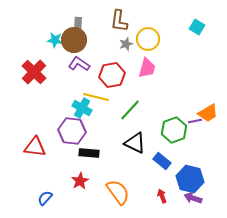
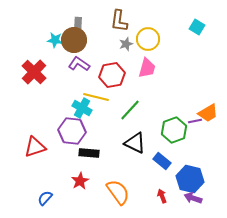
red triangle: rotated 25 degrees counterclockwise
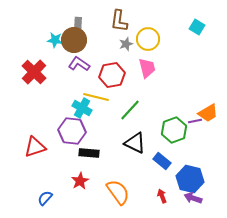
pink trapezoid: rotated 30 degrees counterclockwise
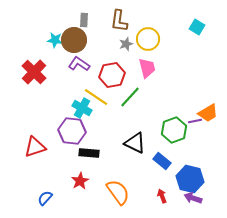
gray rectangle: moved 6 px right, 4 px up
yellow line: rotated 20 degrees clockwise
green line: moved 13 px up
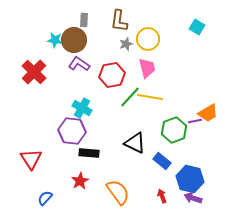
yellow line: moved 54 px right; rotated 25 degrees counterclockwise
red triangle: moved 4 px left, 12 px down; rotated 45 degrees counterclockwise
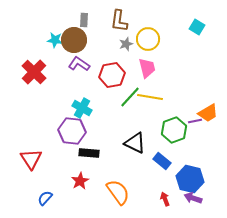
red arrow: moved 3 px right, 3 px down
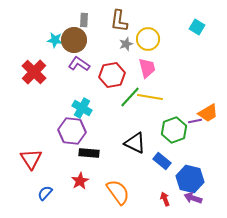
blue semicircle: moved 5 px up
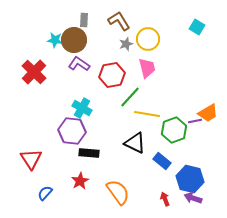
brown L-shape: rotated 140 degrees clockwise
yellow line: moved 3 px left, 17 px down
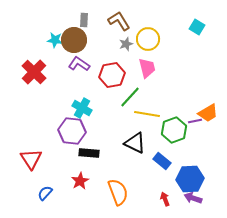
blue hexagon: rotated 16 degrees counterclockwise
orange semicircle: rotated 16 degrees clockwise
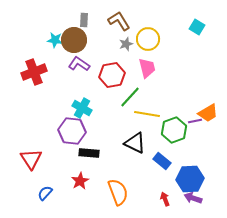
red cross: rotated 25 degrees clockwise
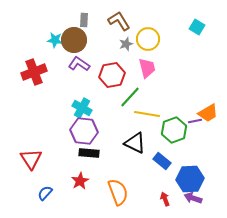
purple hexagon: moved 12 px right
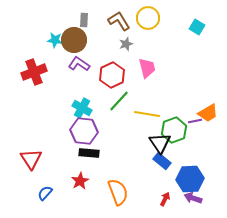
yellow circle: moved 21 px up
red hexagon: rotated 15 degrees counterclockwise
green line: moved 11 px left, 4 px down
black triangle: moved 25 px right; rotated 30 degrees clockwise
red arrow: rotated 48 degrees clockwise
